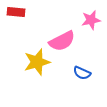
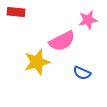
pink star: moved 3 px left
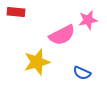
pink semicircle: moved 6 px up
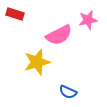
red rectangle: moved 1 px left, 2 px down; rotated 12 degrees clockwise
pink semicircle: moved 3 px left
blue semicircle: moved 14 px left, 19 px down
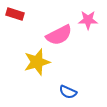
pink star: rotated 12 degrees clockwise
